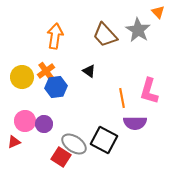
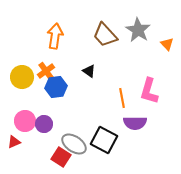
orange triangle: moved 9 px right, 32 px down
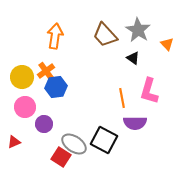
black triangle: moved 44 px right, 13 px up
pink circle: moved 14 px up
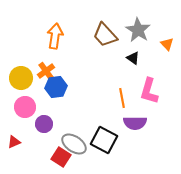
yellow circle: moved 1 px left, 1 px down
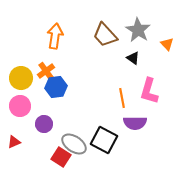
pink circle: moved 5 px left, 1 px up
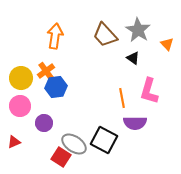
purple circle: moved 1 px up
